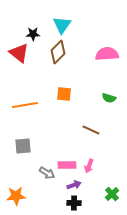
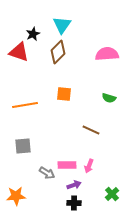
black star: rotated 24 degrees counterclockwise
red triangle: moved 1 px up; rotated 20 degrees counterclockwise
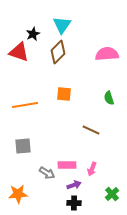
green semicircle: rotated 56 degrees clockwise
pink arrow: moved 3 px right, 3 px down
orange star: moved 2 px right, 2 px up
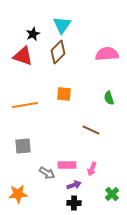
red triangle: moved 4 px right, 4 px down
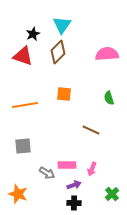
orange star: rotated 24 degrees clockwise
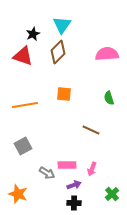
gray square: rotated 24 degrees counterclockwise
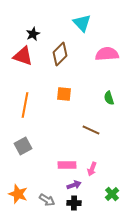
cyan triangle: moved 20 px right, 2 px up; rotated 18 degrees counterclockwise
brown diamond: moved 2 px right, 2 px down
orange line: rotated 70 degrees counterclockwise
gray arrow: moved 27 px down
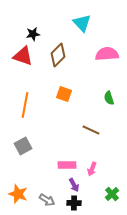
black star: rotated 16 degrees clockwise
brown diamond: moved 2 px left, 1 px down
orange square: rotated 14 degrees clockwise
purple arrow: rotated 80 degrees clockwise
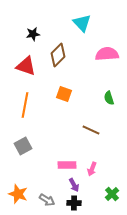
red triangle: moved 3 px right, 10 px down
